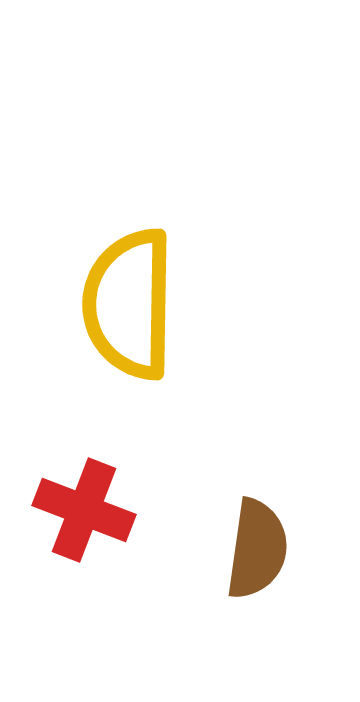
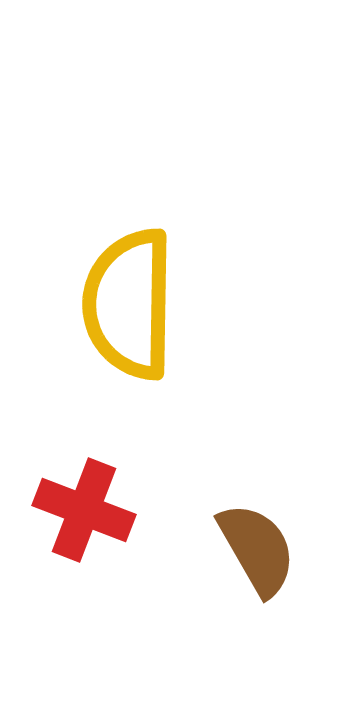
brown semicircle: rotated 38 degrees counterclockwise
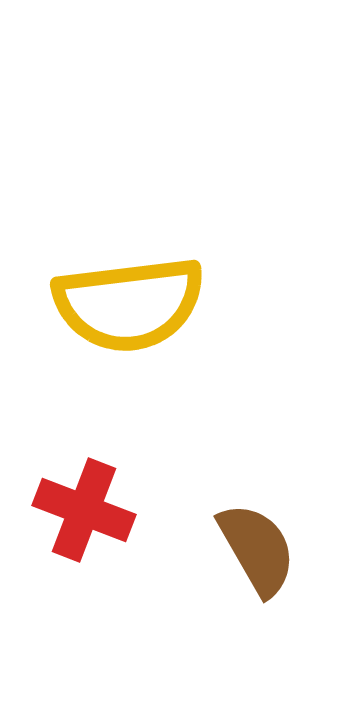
yellow semicircle: rotated 98 degrees counterclockwise
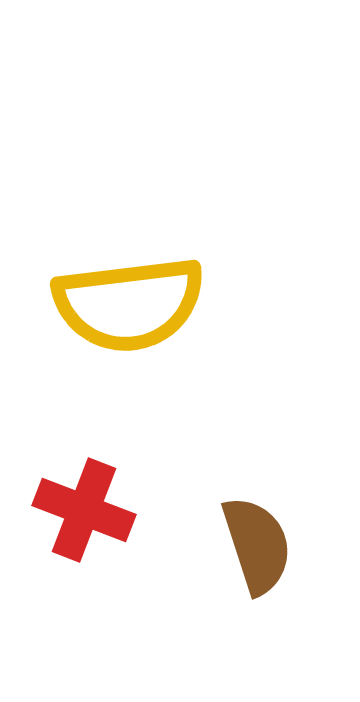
brown semicircle: moved 4 px up; rotated 12 degrees clockwise
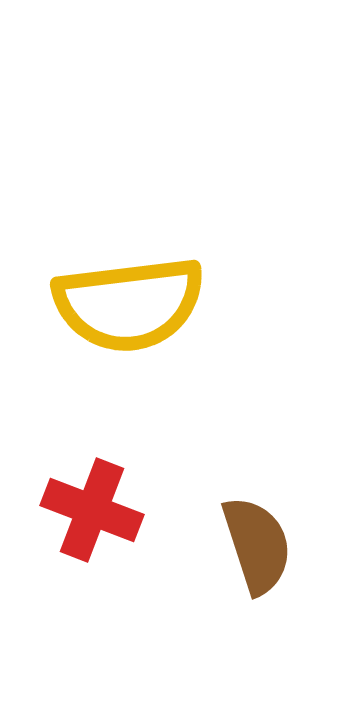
red cross: moved 8 px right
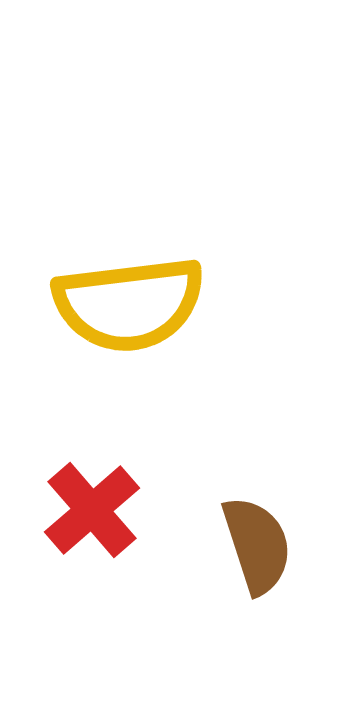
red cross: rotated 28 degrees clockwise
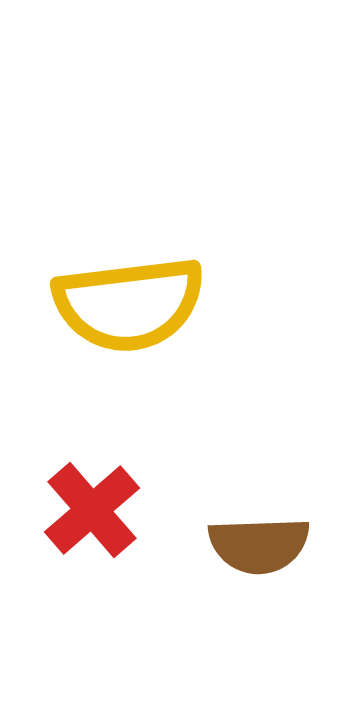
brown semicircle: moved 2 px right; rotated 106 degrees clockwise
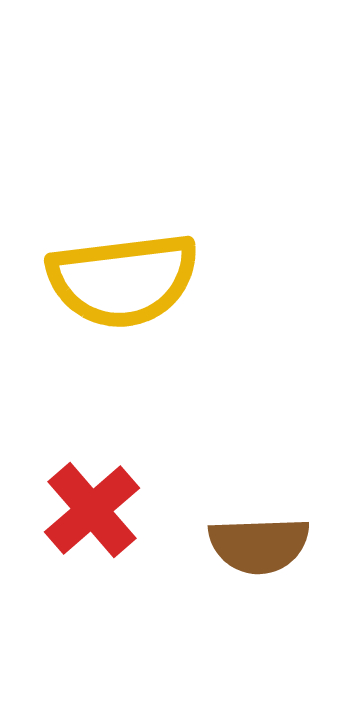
yellow semicircle: moved 6 px left, 24 px up
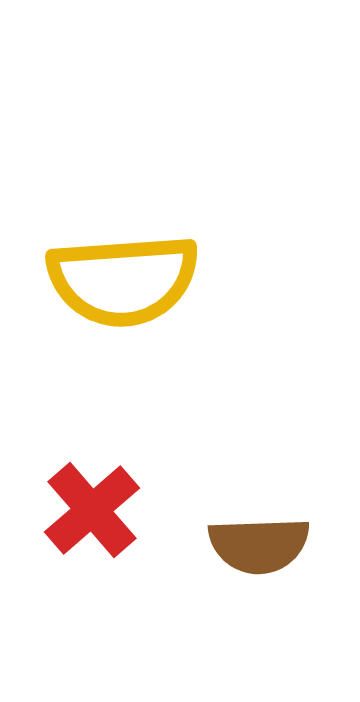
yellow semicircle: rotated 3 degrees clockwise
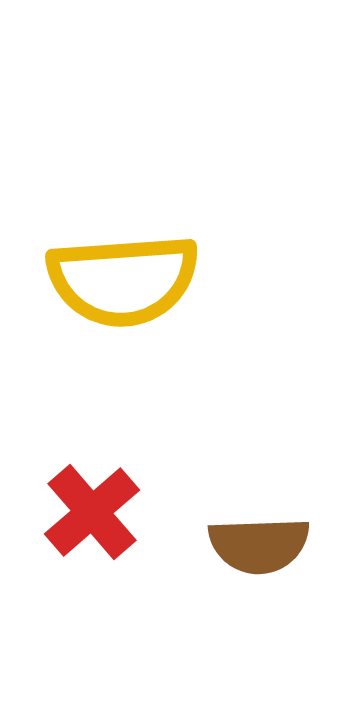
red cross: moved 2 px down
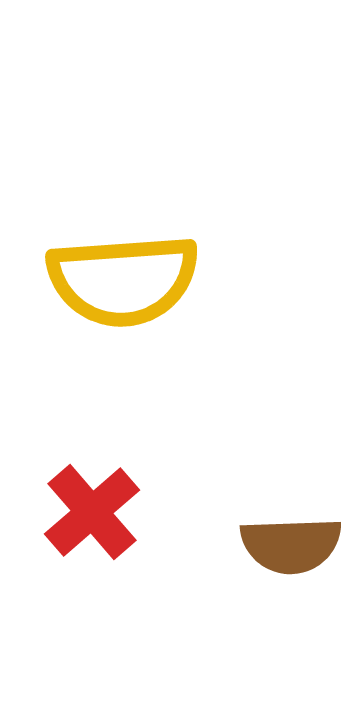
brown semicircle: moved 32 px right
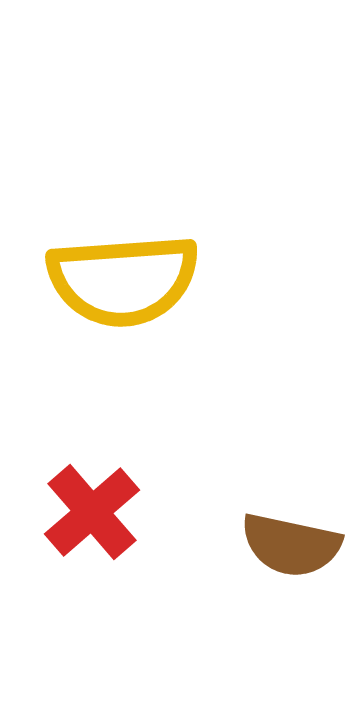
brown semicircle: rotated 14 degrees clockwise
